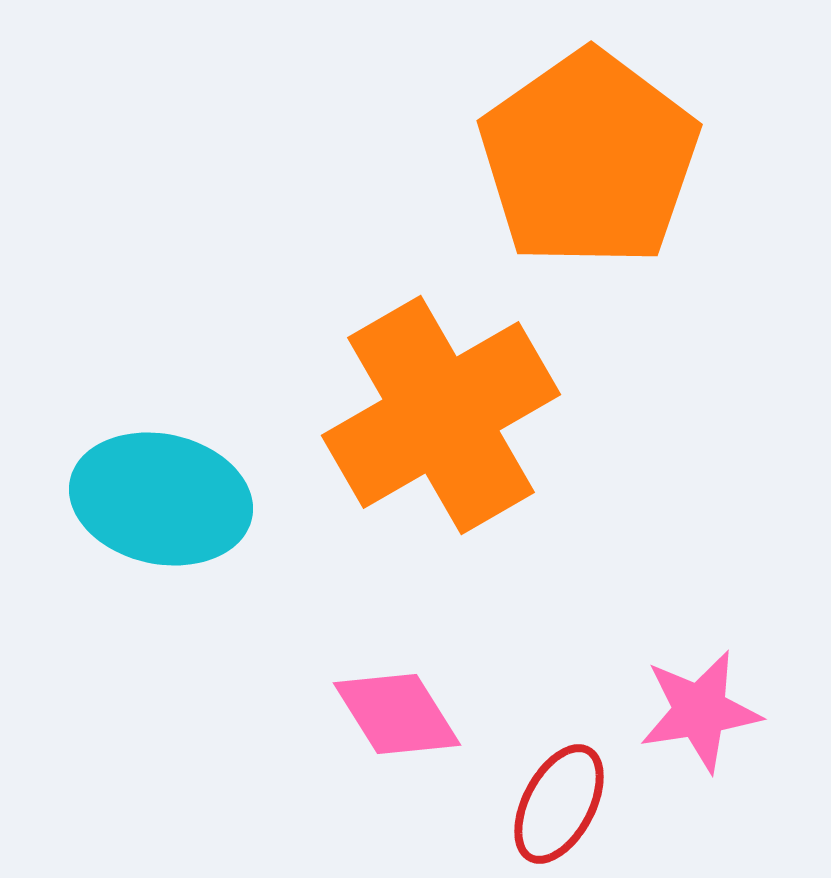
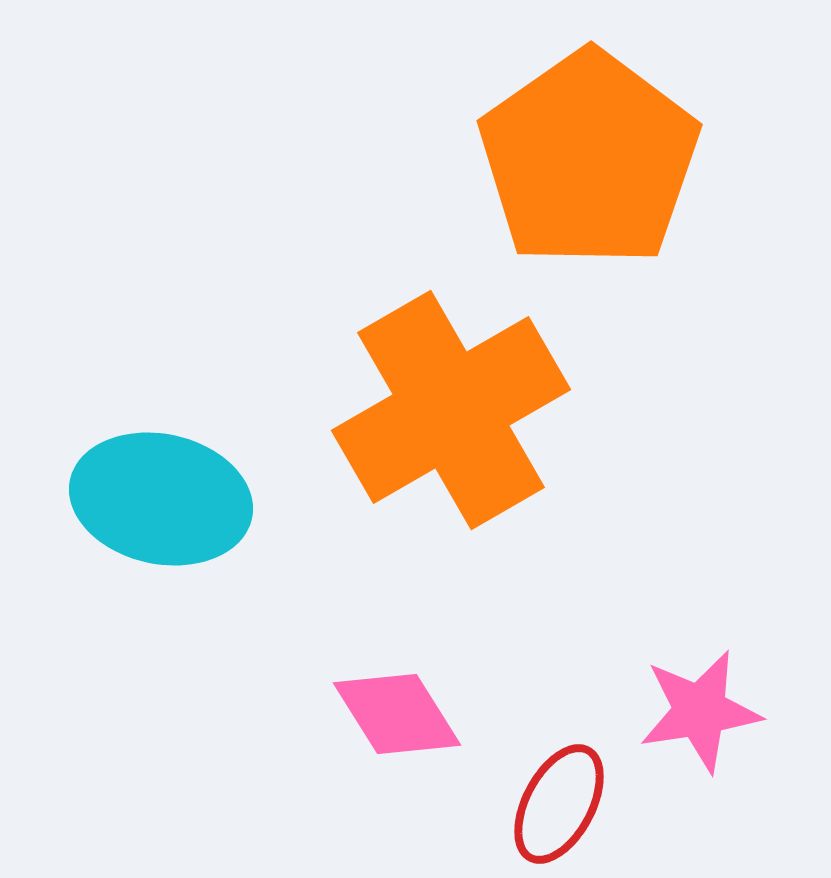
orange cross: moved 10 px right, 5 px up
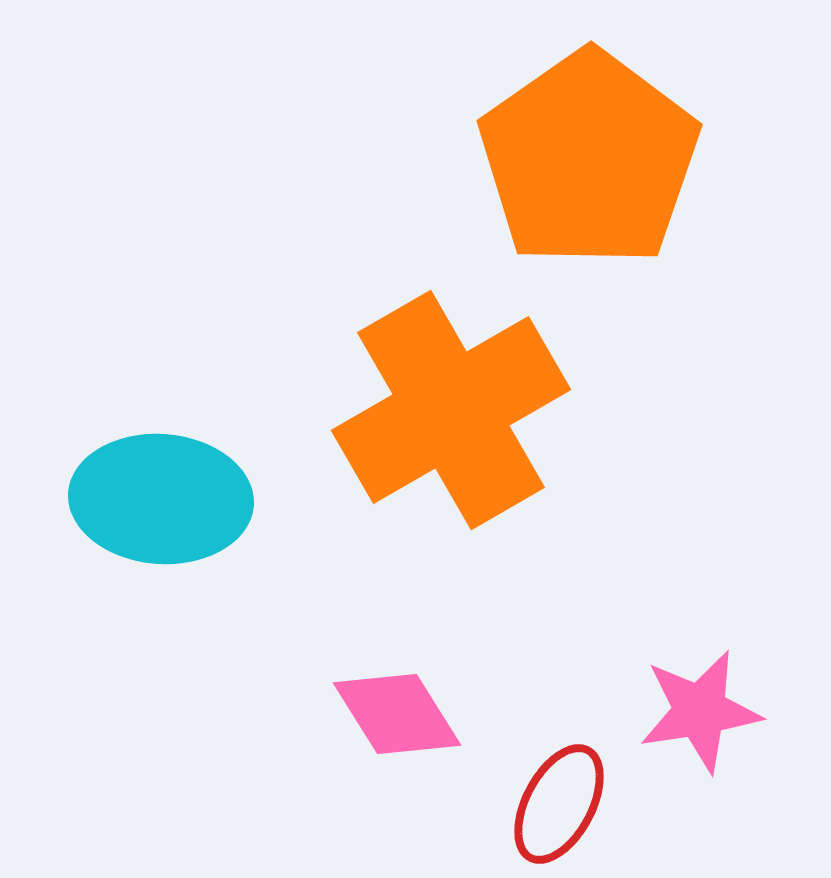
cyan ellipse: rotated 8 degrees counterclockwise
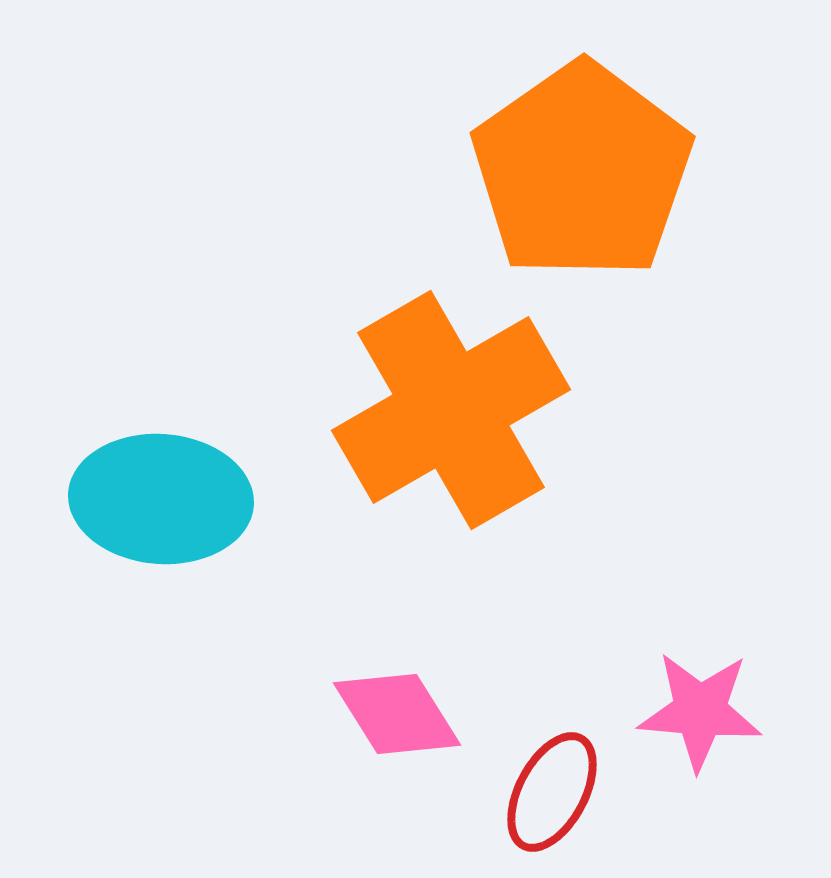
orange pentagon: moved 7 px left, 12 px down
pink star: rotated 14 degrees clockwise
red ellipse: moved 7 px left, 12 px up
